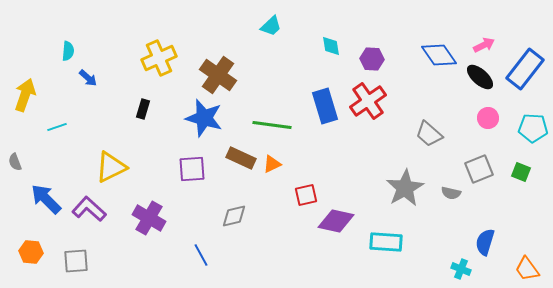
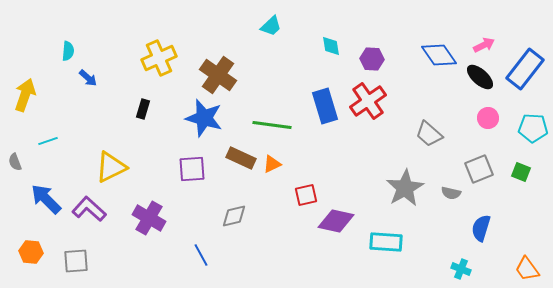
cyan line at (57, 127): moved 9 px left, 14 px down
blue semicircle at (485, 242): moved 4 px left, 14 px up
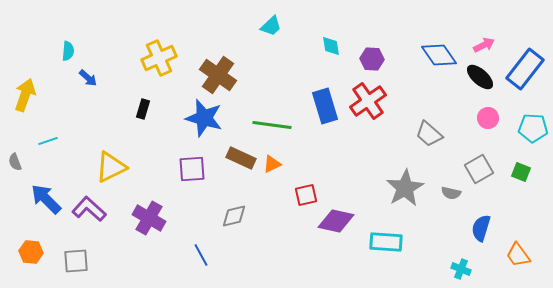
gray square at (479, 169): rotated 8 degrees counterclockwise
orange trapezoid at (527, 269): moved 9 px left, 14 px up
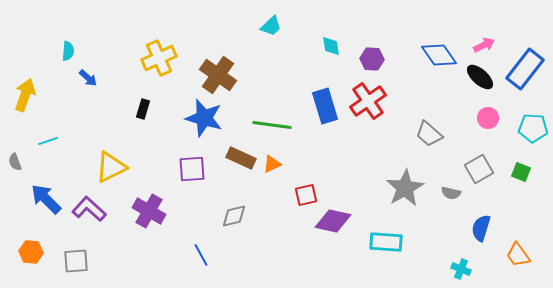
purple cross at (149, 218): moved 7 px up
purple diamond at (336, 221): moved 3 px left
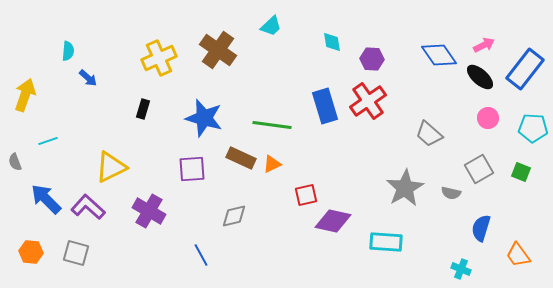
cyan diamond at (331, 46): moved 1 px right, 4 px up
brown cross at (218, 75): moved 25 px up
purple L-shape at (89, 209): moved 1 px left, 2 px up
gray square at (76, 261): moved 8 px up; rotated 20 degrees clockwise
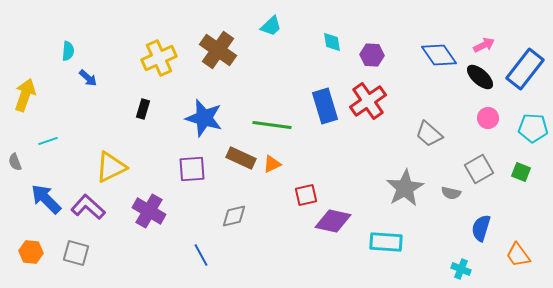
purple hexagon at (372, 59): moved 4 px up
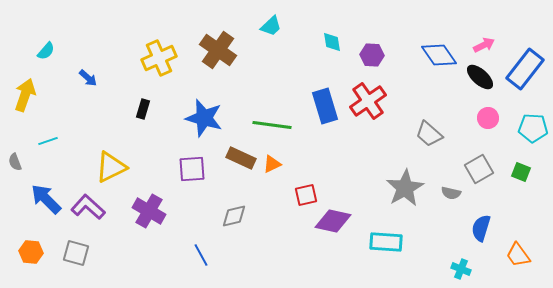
cyan semicircle at (68, 51): moved 22 px left; rotated 36 degrees clockwise
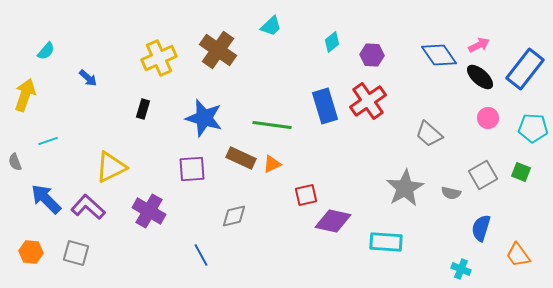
cyan diamond at (332, 42): rotated 60 degrees clockwise
pink arrow at (484, 45): moved 5 px left
gray square at (479, 169): moved 4 px right, 6 px down
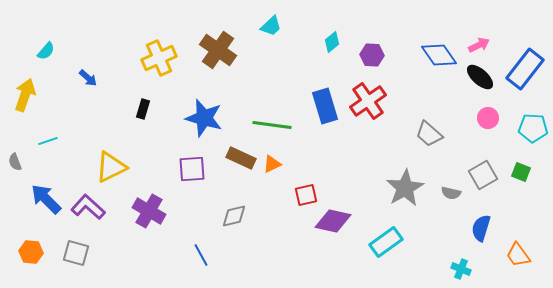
cyan rectangle at (386, 242): rotated 40 degrees counterclockwise
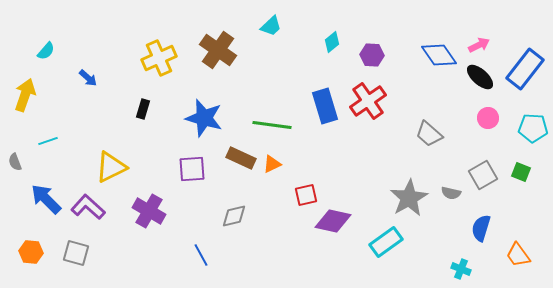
gray star at (405, 188): moved 4 px right, 10 px down
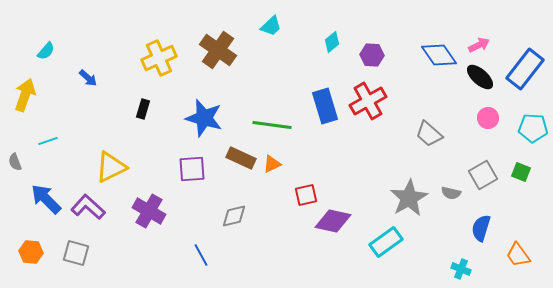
red cross at (368, 101): rotated 6 degrees clockwise
